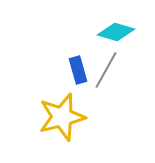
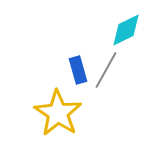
cyan diamond: moved 10 px right, 2 px up; rotated 42 degrees counterclockwise
yellow star: moved 4 px left, 4 px up; rotated 24 degrees counterclockwise
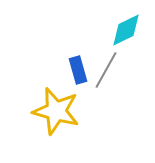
yellow star: moved 2 px left, 2 px up; rotated 18 degrees counterclockwise
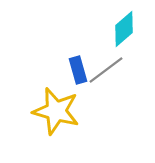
cyan diamond: moved 2 px left, 1 px up; rotated 15 degrees counterclockwise
gray line: rotated 24 degrees clockwise
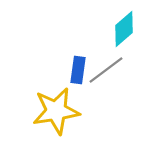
blue rectangle: rotated 24 degrees clockwise
yellow star: rotated 24 degrees counterclockwise
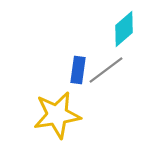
yellow star: moved 1 px right, 4 px down
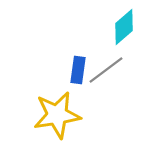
cyan diamond: moved 2 px up
